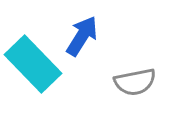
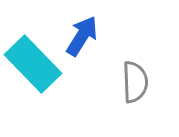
gray semicircle: rotated 81 degrees counterclockwise
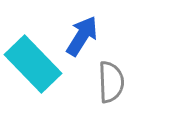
gray semicircle: moved 24 px left
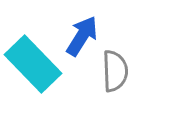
gray semicircle: moved 4 px right, 11 px up
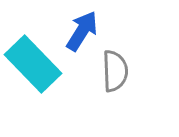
blue arrow: moved 5 px up
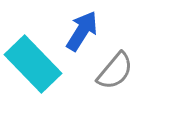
gray semicircle: rotated 42 degrees clockwise
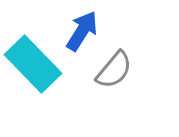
gray semicircle: moved 1 px left, 1 px up
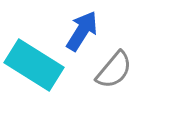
cyan rectangle: moved 1 px right, 1 px down; rotated 14 degrees counterclockwise
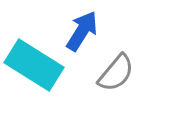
gray semicircle: moved 2 px right, 3 px down
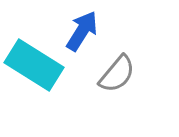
gray semicircle: moved 1 px right, 1 px down
